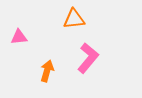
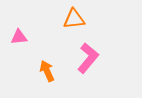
orange arrow: rotated 40 degrees counterclockwise
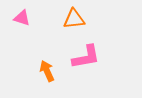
pink triangle: moved 3 px right, 19 px up; rotated 24 degrees clockwise
pink L-shape: moved 2 px left, 1 px up; rotated 40 degrees clockwise
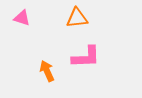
orange triangle: moved 3 px right, 1 px up
pink L-shape: rotated 8 degrees clockwise
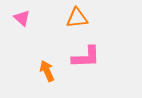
pink triangle: rotated 24 degrees clockwise
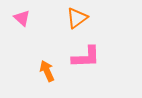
orange triangle: rotated 30 degrees counterclockwise
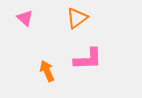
pink triangle: moved 3 px right
pink L-shape: moved 2 px right, 2 px down
